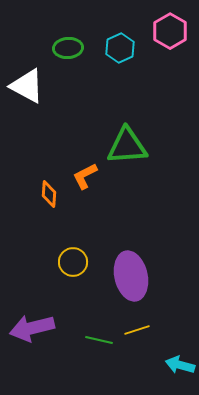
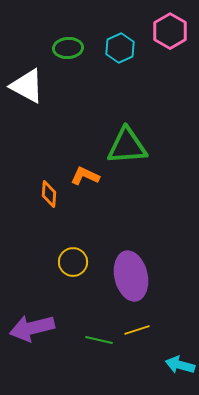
orange L-shape: rotated 52 degrees clockwise
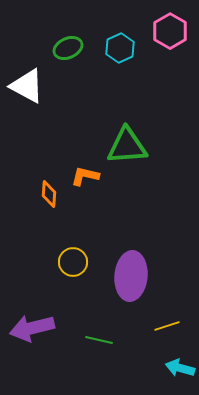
green ellipse: rotated 20 degrees counterclockwise
orange L-shape: rotated 12 degrees counterclockwise
purple ellipse: rotated 18 degrees clockwise
yellow line: moved 30 px right, 4 px up
cyan arrow: moved 3 px down
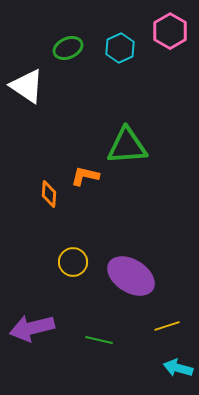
white triangle: rotated 6 degrees clockwise
purple ellipse: rotated 63 degrees counterclockwise
cyan arrow: moved 2 px left
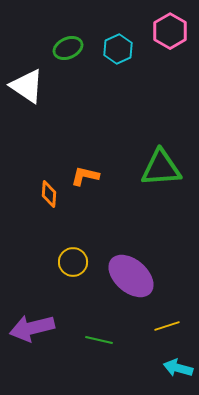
cyan hexagon: moved 2 px left, 1 px down
green triangle: moved 34 px right, 22 px down
purple ellipse: rotated 9 degrees clockwise
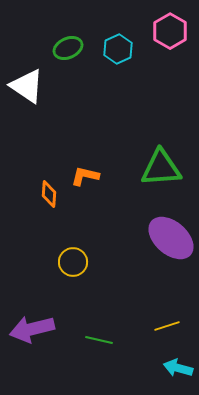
purple ellipse: moved 40 px right, 38 px up
purple arrow: moved 1 px down
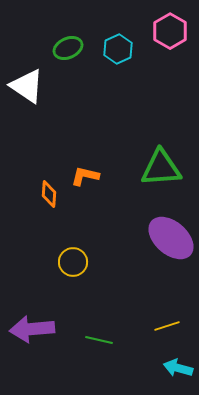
purple arrow: rotated 9 degrees clockwise
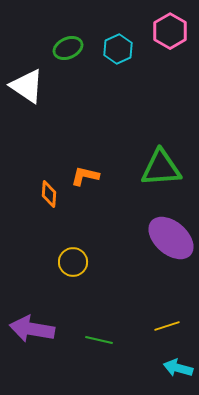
purple arrow: rotated 15 degrees clockwise
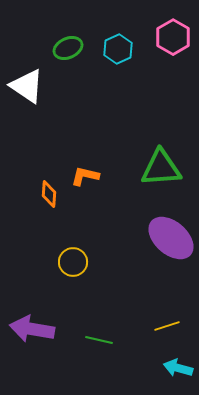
pink hexagon: moved 3 px right, 6 px down
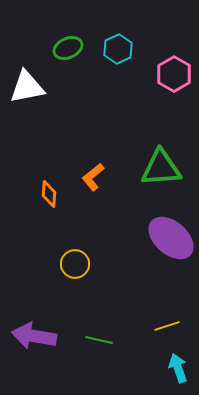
pink hexagon: moved 1 px right, 37 px down
white triangle: moved 1 px down; rotated 45 degrees counterclockwise
orange L-shape: moved 8 px right, 1 px down; rotated 52 degrees counterclockwise
yellow circle: moved 2 px right, 2 px down
purple arrow: moved 2 px right, 7 px down
cyan arrow: rotated 56 degrees clockwise
